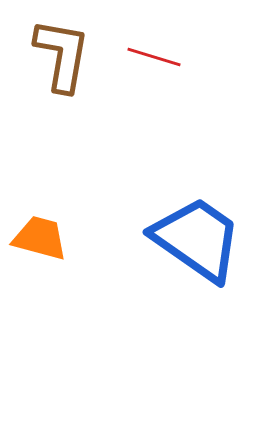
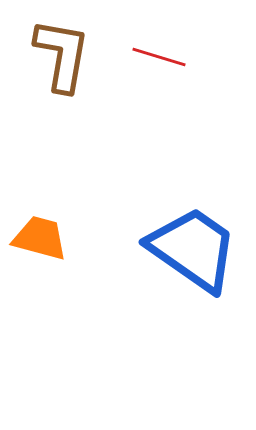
red line: moved 5 px right
blue trapezoid: moved 4 px left, 10 px down
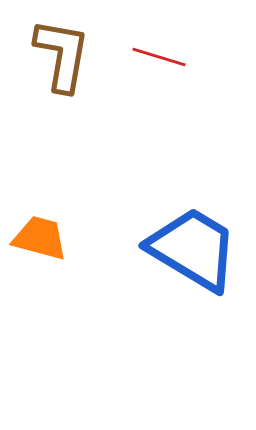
blue trapezoid: rotated 4 degrees counterclockwise
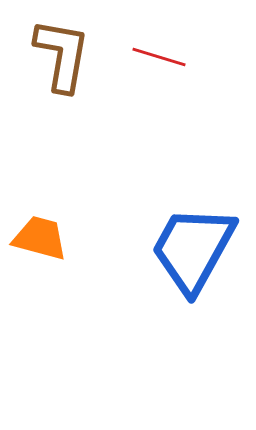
blue trapezoid: rotated 92 degrees counterclockwise
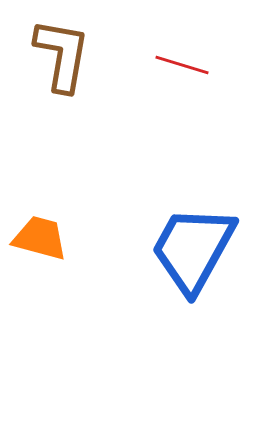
red line: moved 23 px right, 8 px down
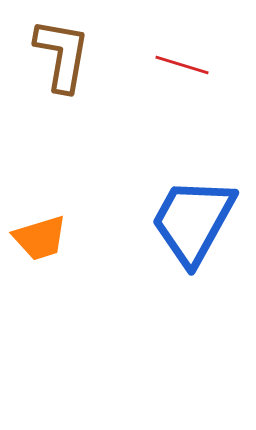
orange trapezoid: rotated 148 degrees clockwise
blue trapezoid: moved 28 px up
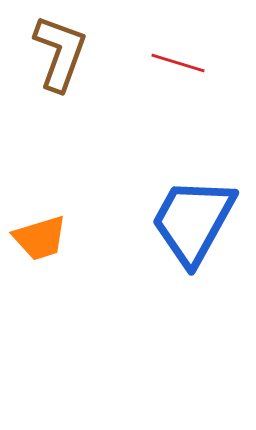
brown L-shape: moved 2 px left, 2 px up; rotated 10 degrees clockwise
red line: moved 4 px left, 2 px up
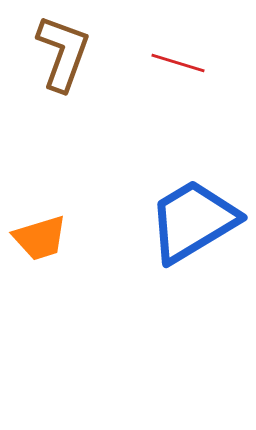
brown L-shape: moved 3 px right
blue trapezoid: rotated 30 degrees clockwise
